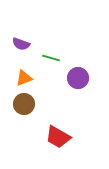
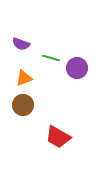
purple circle: moved 1 px left, 10 px up
brown circle: moved 1 px left, 1 px down
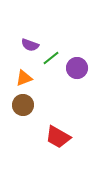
purple semicircle: moved 9 px right, 1 px down
green line: rotated 54 degrees counterclockwise
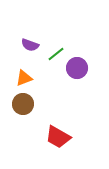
green line: moved 5 px right, 4 px up
brown circle: moved 1 px up
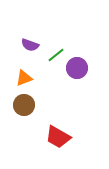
green line: moved 1 px down
brown circle: moved 1 px right, 1 px down
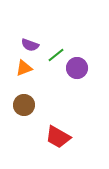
orange triangle: moved 10 px up
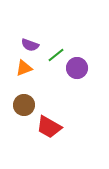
red trapezoid: moved 9 px left, 10 px up
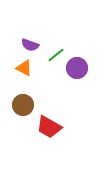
orange triangle: rotated 48 degrees clockwise
brown circle: moved 1 px left
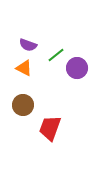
purple semicircle: moved 2 px left
red trapezoid: moved 1 px right, 1 px down; rotated 80 degrees clockwise
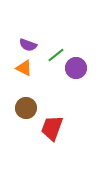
purple circle: moved 1 px left
brown circle: moved 3 px right, 3 px down
red trapezoid: moved 2 px right
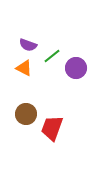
green line: moved 4 px left, 1 px down
brown circle: moved 6 px down
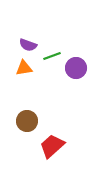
green line: rotated 18 degrees clockwise
orange triangle: rotated 36 degrees counterclockwise
brown circle: moved 1 px right, 7 px down
red trapezoid: moved 18 px down; rotated 28 degrees clockwise
